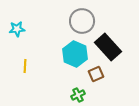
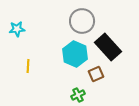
yellow line: moved 3 px right
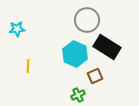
gray circle: moved 5 px right, 1 px up
black rectangle: moved 1 px left; rotated 16 degrees counterclockwise
brown square: moved 1 px left, 2 px down
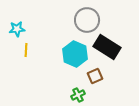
yellow line: moved 2 px left, 16 px up
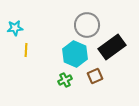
gray circle: moved 5 px down
cyan star: moved 2 px left, 1 px up
black rectangle: moved 5 px right; rotated 68 degrees counterclockwise
green cross: moved 13 px left, 15 px up
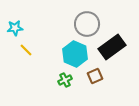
gray circle: moved 1 px up
yellow line: rotated 48 degrees counterclockwise
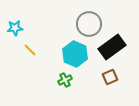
gray circle: moved 2 px right
yellow line: moved 4 px right
brown square: moved 15 px right, 1 px down
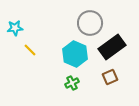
gray circle: moved 1 px right, 1 px up
green cross: moved 7 px right, 3 px down
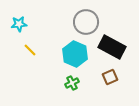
gray circle: moved 4 px left, 1 px up
cyan star: moved 4 px right, 4 px up
black rectangle: rotated 64 degrees clockwise
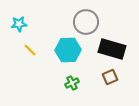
black rectangle: moved 2 px down; rotated 12 degrees counterclockwise
cyan hexagon: moved 7 px left, 4 px up; rotated 25 degrees counterclockwise
